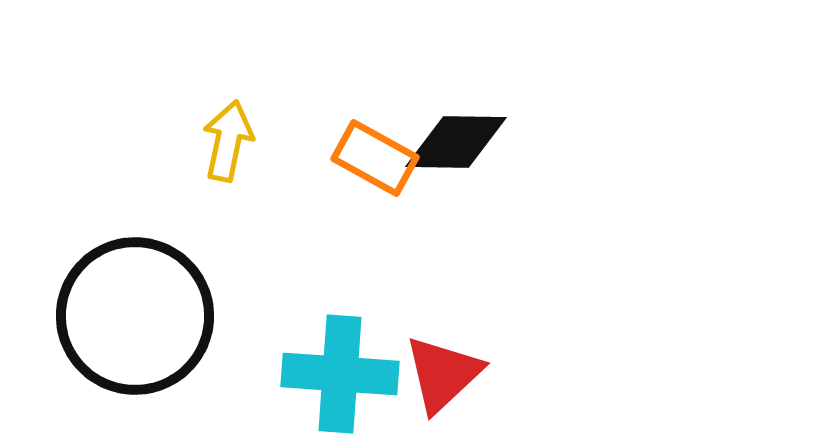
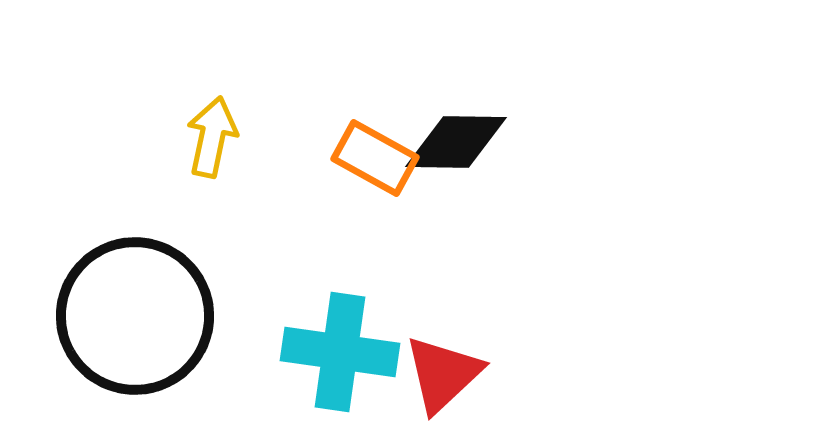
yellow arrow: moved 16 px left, 4 px up
cyan cross: moved 22 px up; rotated 4 degrees clockwise
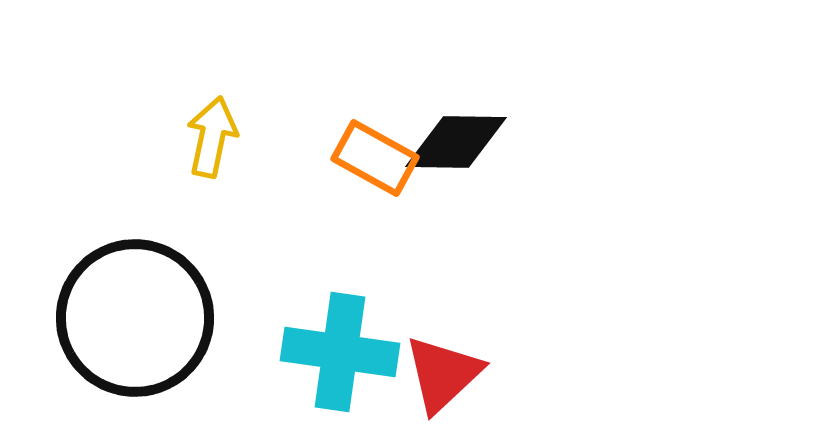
black circle: moved 2 px down
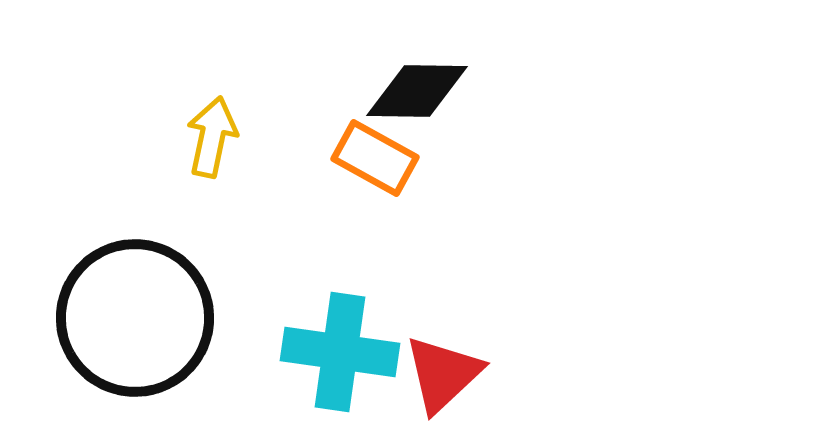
black diamond: moved 39 px left, 51 px up
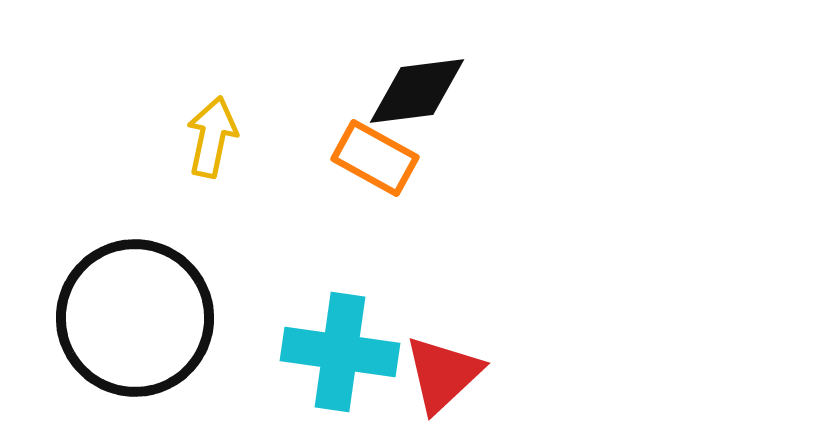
black diamond: rotated 8 degrees counterclockwise
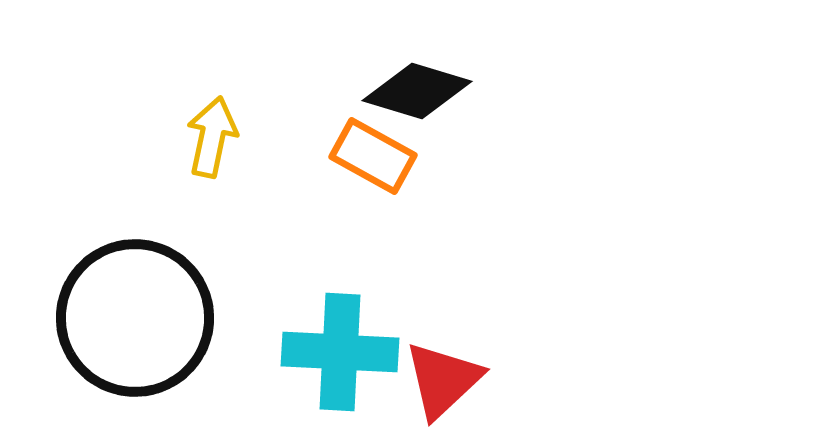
black diamond: rotated 24 degrees clockwise
orange rectangle: moved 2 px left, 2 px up
cyan cross: rotated 5 degrees counterclockwise
red triangle: moved 6 px down
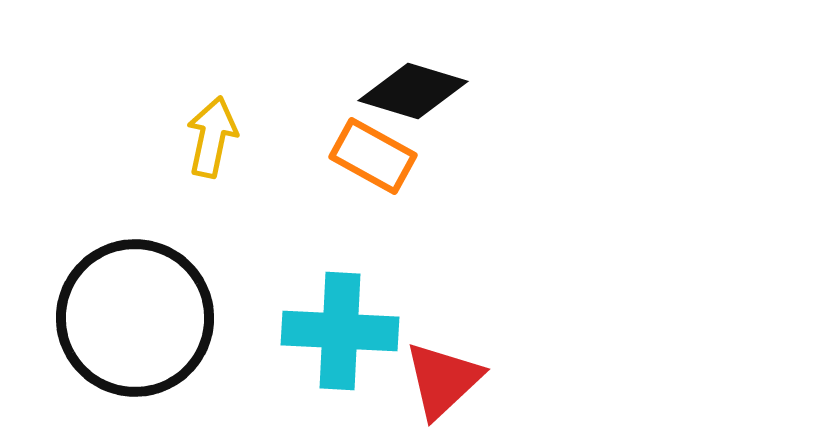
black diamond: moved 4 px left
cyan cross: moved 21 px up
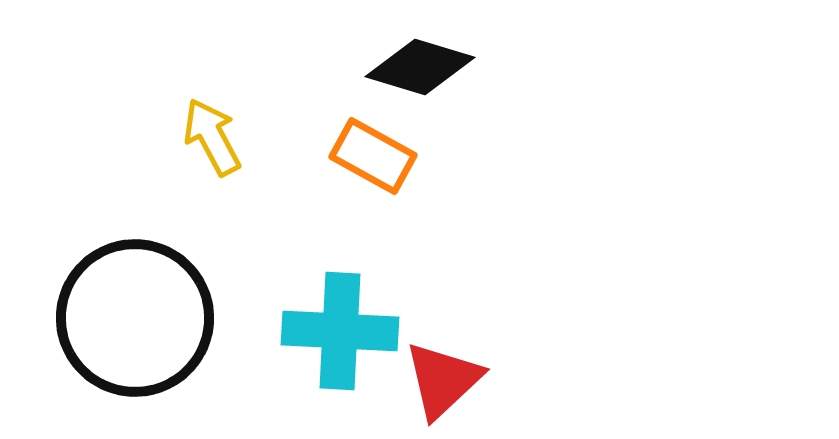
black diamond: moved 7 px right, 24 px up
yellow arrow: rotated 40 degrees counterclockwise
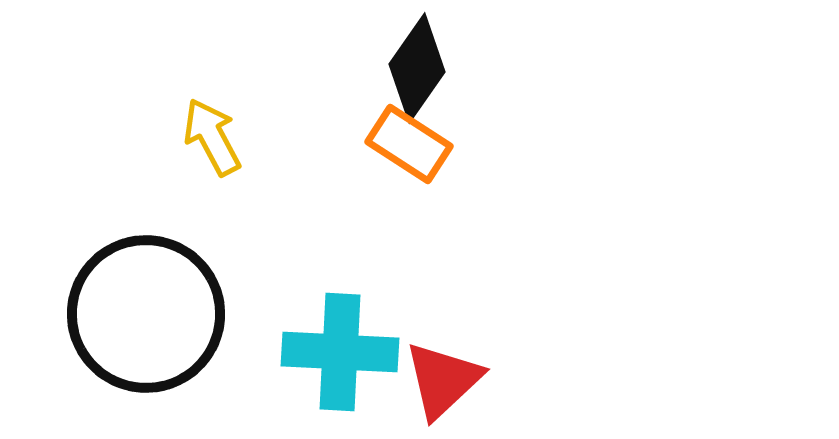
black diamond: moved 3 px left, 1 px down; rotated 72 degrees counterclockwise
orange rectangle: moved 36 px right, 12 px up; rotated 4 degrees clockwise
black circle: moved 11 px right, 4 px up
cyan cross: moved 21 px down
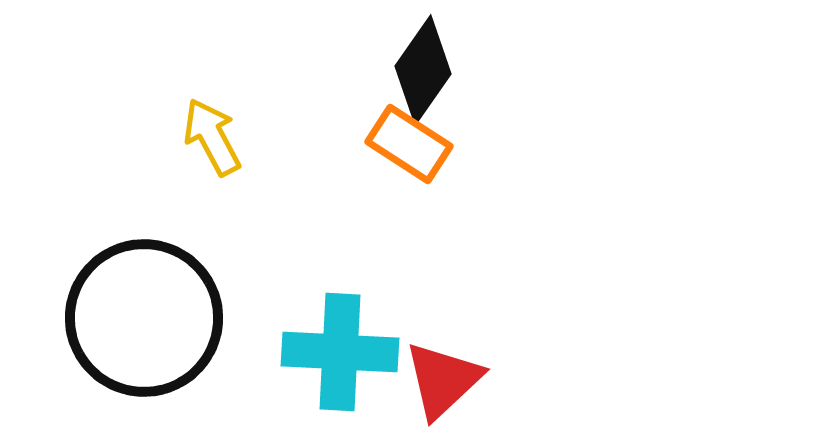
black diamond: moved 6 px right, 2 px down
black circle: moved 2 px left, 4 px down
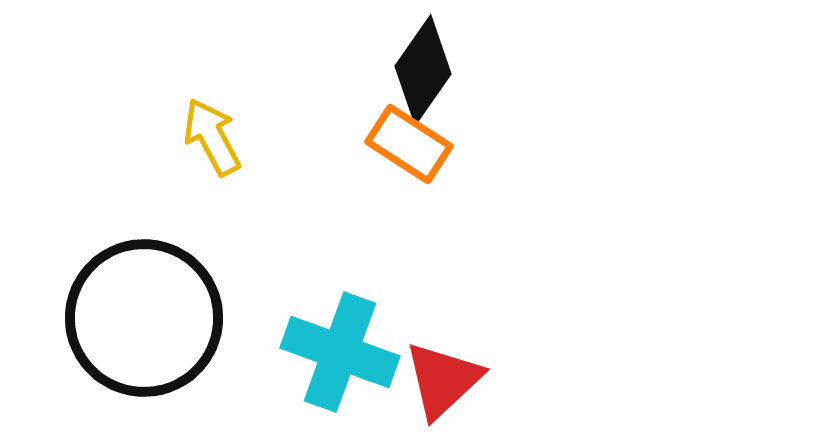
cyan cross: rotated 17 degrees clockwise
